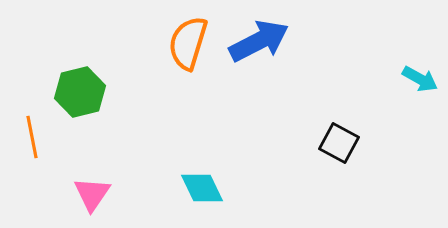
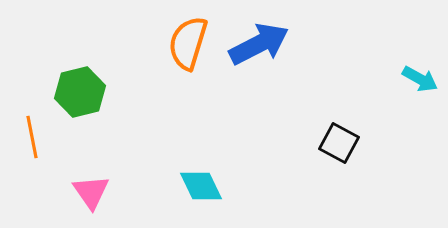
blue arrow: moved 3 px down
cyan diamond: moved 1 px left, 2 px up
pink triangle: moved 1 px left, 2 px up; rotated 9 degrees counterclockwise
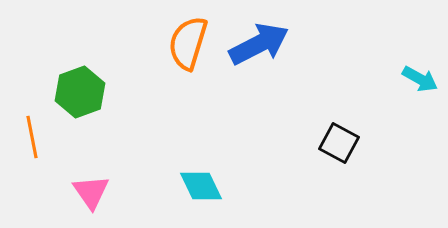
green hexagon: rotated 6 degrees counterclockwise
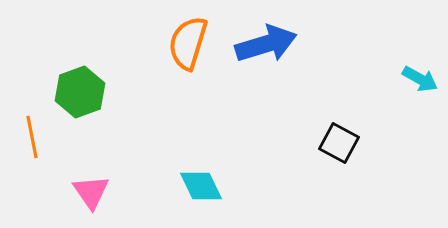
blue arrow: moved 7 px right; rotated 10 degrees clockwise
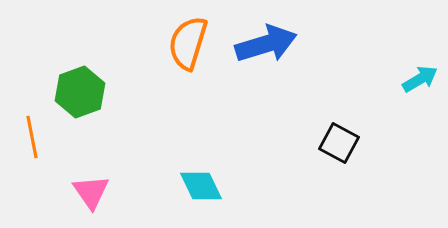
cyan arrow: rotated 60 degrees counterclockwise
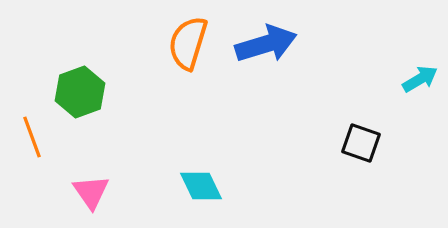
orange line: rotated 9 degrees counterclockwise
black square: moved 22 px right; rotated 9 degrees counterclockwise
